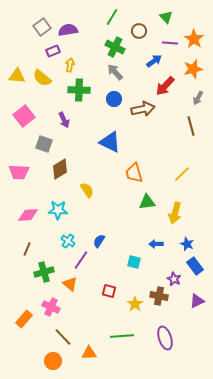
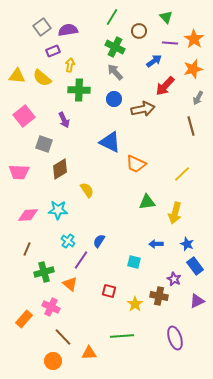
orange trapezoid at (134, 173): moved 2 px right, 9 px up; rotated 50 degrees counterclockwise
purple ellipse at (165, 338): moved 10 px right
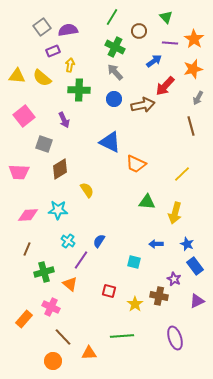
brown arrow at (143, 109): moved 4 px up
green triangle at (147, 202): rotated 12 degrees clockwise
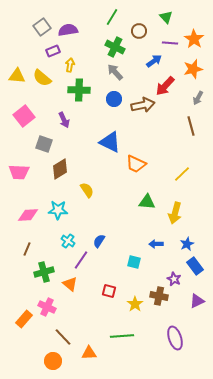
blue star at (187, 244): rotated 24 degrees clockwise
pink cross at (51, 307): moved 4 px left
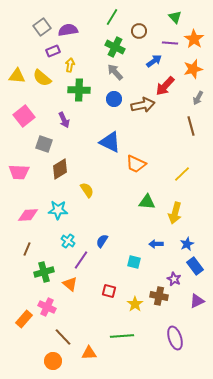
green triangle at (166, 17): moved 9 px right
blue semicircle at (99, 241): moved 3 px right
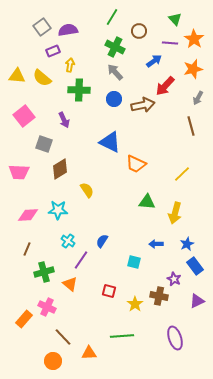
green triangle at (175, 17): moved 2 px down
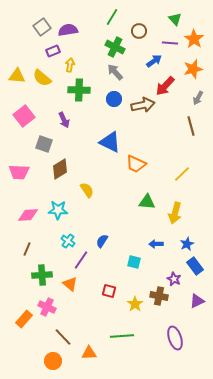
green cross at (44, 272): moved 2 px left, 3 px down; rotated 12 degrees clockwise
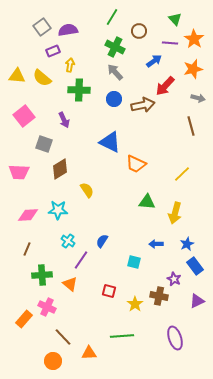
gray arrow at (198, 98): rotated 104 degrees counterclockwise
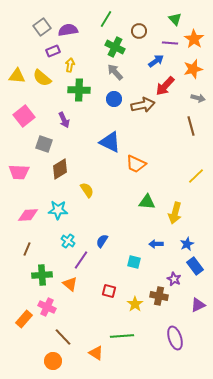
green line at (112, 17): moved 6 px left, 2 px down
blue arrow at (154, 61): moved 2 px right
yellow line at (182, 174): moved 14 px right, 2 px down
purple triangle at (197, 301): moved 1 px right, 4 px down
orange triangle at (89, 353): moved 7 px right; rotated 35 degrees clockwise
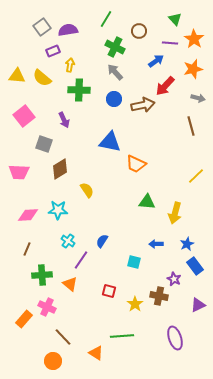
blue triangle at (110, 142): rotated 15 degrees counterclockwise
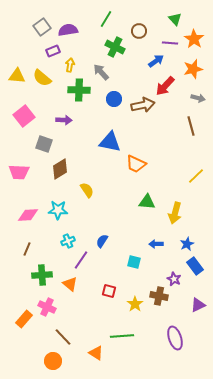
gray arrow at (115, 72): moved 14 px left
purple arrow at (64, 120): rotated 63 degrees counterclockwise
cyan cross at (68, 241): rotated 32 degrees clockwise
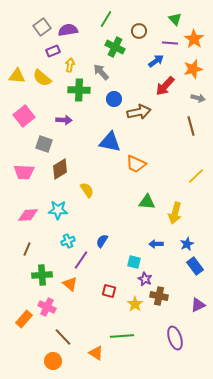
brown arrow at (143, 105): moved 4 px left, 7 px down
pink trapezoid at (19, 172): moved 5 px right
purple star at (174, 279): moved 29 px left
